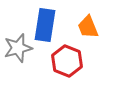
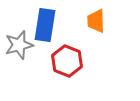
orange trapezoid: moved 8 px right, 6 px up; rotated 20 degrees clockwise
gray star: moved 1 px right, 3 px up
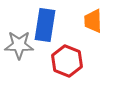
orange trapezoid: moved 3 px left
gray star: rotated 16 degrees clockwise
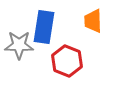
blue rectangle: moved 1 px left, 2 px down
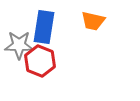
orange trapezoid: rotated 75 degrees counterclockwise
red hexagon: moved 27 px left
